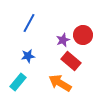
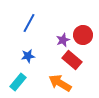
red rectangle: moved 1 px right, 1 px up
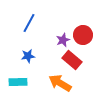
cyan rectangle: rotated 48 degrees clockwise
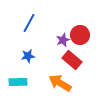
red circle: moved 3 px left
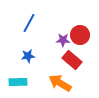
purple star: rotated 24 degrees clockwise
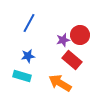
purple star: rotated 16 degrees counterclockwise
cyan rectangle: moved 4 px right, 6 px up; rotated 18 degrees clockwise
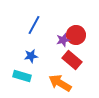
blue line: moved 5 px right, 2 px down
red circle: moved 4 px left
blue star: moved 3 px right
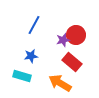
red rectangle: moved 2 px down
